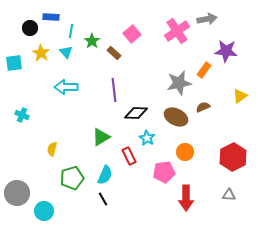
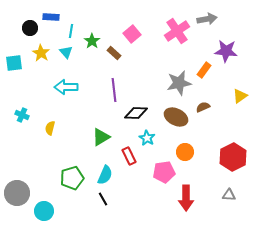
yellow semicircle: moved 2 px left, 21 px up
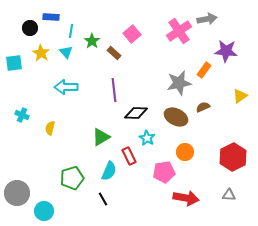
pink cross: moved 2 px right
cyan semicircle: moved 4 px right, 4 px up
red arrow: rotated 80 degrees counterclockwise
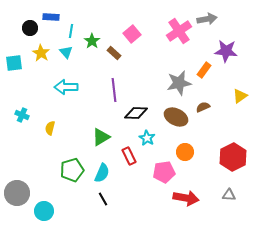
cyan semicircle: moved 7 px left, 2 px down
green pentagon: moved 8 px up
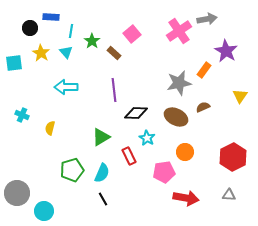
purple star: rotated 25 degrees clockwise
yellow triangle: rotated 21 degrees counterclockwise
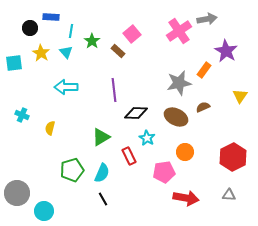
brown rectangle: moved 4 px right, 2 px up
